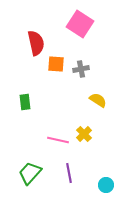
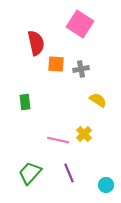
purple line: rotated 12 degrees counterclockwise
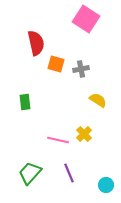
pink square: moved 6 px right, 5 px up
orange square: rotated 12 degrees clockwise
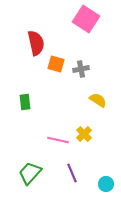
purple line: moved 3 px right
cyan circle: moved 1 px up
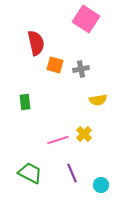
orange square: moved 1 px left, 1 px down
yellow semicircle: rotated 138 degrees clockwise
pink line: rotated 30 degrees counterclockwise
green trapezoid: rotated 75 degrees clockwise
cyan circle: moved 5 px left, 1 px down
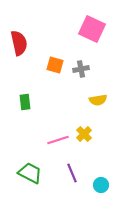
pink square: moved 6 px right, 10 px down; rotated 8 degrees counterclockwise
red semicircle: moved 17 px left
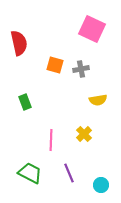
green rectangle: rotated 14 degrees counterclockwise
pink line: moved 7 px left; rotated 70 degrees counterclockwise
purple line: moved 3 px left
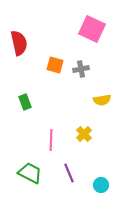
yellow semicircle: moved 4 px right
